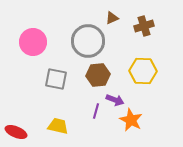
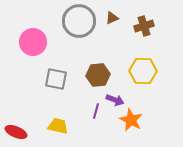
gray circle: moved 9 px left, 20 px up
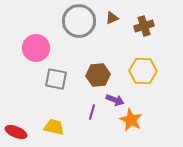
pink circle: moved 3 px right, 6 px down
purple line: moved 4 px left, 1 px down
yellow trapezoid: moved 4 px left, 1 px down
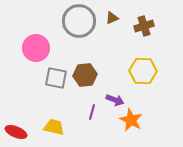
brown hexagon: moved 13 px left
gray square: moved 1 px up
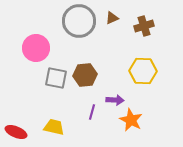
purple arrow: rotated 18 degrees counterclockwise
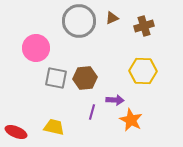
brown hexagon: moved 3 px down
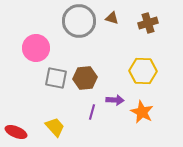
brown triangle: rotated 40 degrees clockwise
brown cross: moved 4 px right, 3 px up
orange star: moved 11 px right, 8 px up
yellow trapezoid: moved 1 px right; rotated 35 degrees clockwise
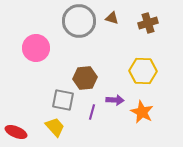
gray square: moved 7 px right, 22 px down
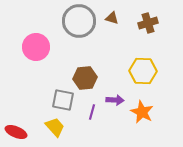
pink circle: moved 1 px up
